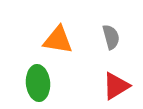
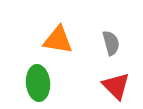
gray semicircle: moved 6 px down
red triangle: rotated 44 degrees counterclockwise
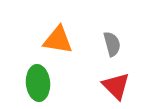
gray semicircle: moved 1 px right, 1 px down
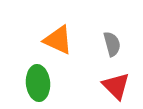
orange triangle: rotated 16 degrees clockwise
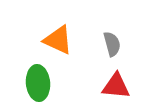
red triangle: rotated 40 degrees counterclockwise
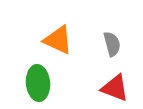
red triangle: moved 1 px left, 2 px down; rotated 16 degrees clockwise
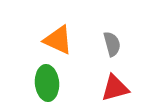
green ellipse: moved 9 px right
red triangle: rotated 36 degrees counterclockwise
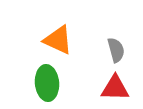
gray semicircle: moved 4 px right, 6 px down
red triangle: rotated 16 degrees clockwise
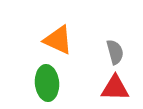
gray semicircle: moved 1 px left, 2 px down
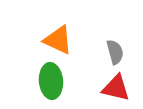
green ellipse: moved 4 px right, 2 px up
red triangle: moved 1 px right; rotated 12 degrees clockwise
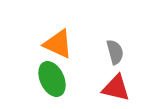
orange triangle: moved 4 px down
green ellipse: moved 1 px right, 2 px up; rotated 20 degrees counterclockwise
